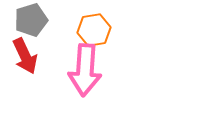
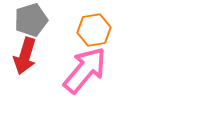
red arrow: rotated 42 degrees clockwise
pink arrow: rotated 144 degrees counterclockwise
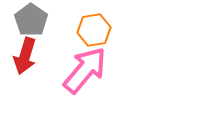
gray pentagon: rotated 20 degrees counterclockwise
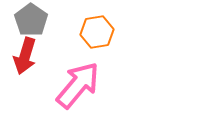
orange hexagon: moved 3 px right, 2 px down
pink arrow: moved 7 px left, 15 px down
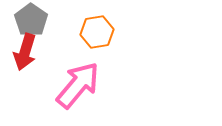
red arrow: moved 4 px up
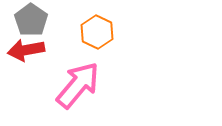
orange hexagon: rotated 24 degrees counterclockwise
red arrow: moved 1 px right, 2 px up; rotated 63 degrees clockwise
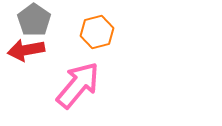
gray pentagon: moved 3 px right
orange hexagon: rotated 20 degrees clockwise
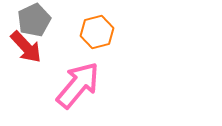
gray pentagon: rotated 12 degrees clockwise
red arrow: moved 3 px up; rotated 123 degrees counterclockwise
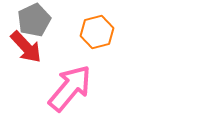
pink arrow: moved 8 px left, 3 px down
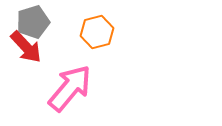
gray pentagon: moved 1 px left, 2 px down; rotated 8 degrees clockwise
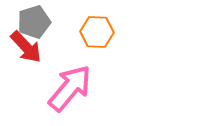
gray pentagon: moved 1 px right
orange hexagon: rotated 16 degrees clockwise
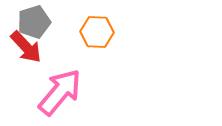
pink arrow: moved 10 px left, 4 px down
